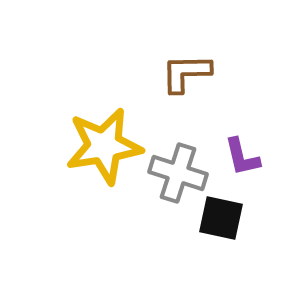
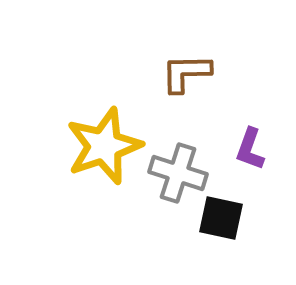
yellow star: rotated 10 degrees counterclockwise
purple L-shape: moved 8 px right, 8 px up; rotated 33 degrees clockwise
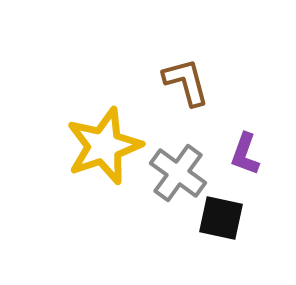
brown L-shape: moved 9 px down; rotated 76 degrees clockwise
purple L-shape: moved 5 px left, 5 px down
gray cross: rotated 18 degrees clockwise
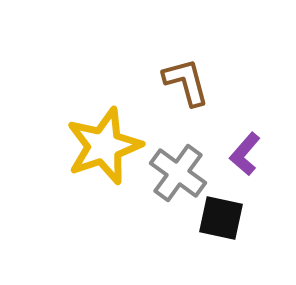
purple L-shape: rotated 21 degrees clockwise
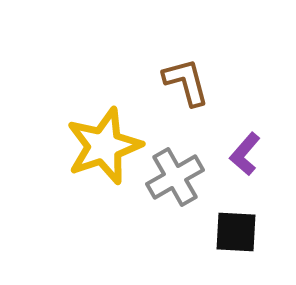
gray cross: moved 3 px left, 4 px down; rotated 24 degrees clockwise
black square: moved 15 px right, 14 px down; rotated 9 degrees counterclockwise
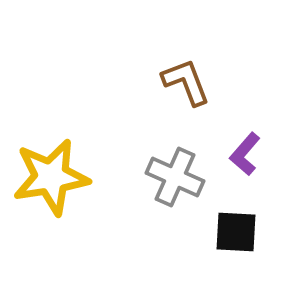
brown L-shape: rotated 6 degrees counterclockwise
yellow star: moved 53 px left, 31 px down; rotated 10 degrees clockwise
gray cross: rotated 36 degrees counterclockwise
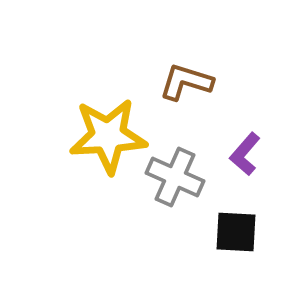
brown L-shape: rotated 52 degrees counterclockwise
yellow star: moved 57 px right, 41 px up; rotated 6 degrees clockwise
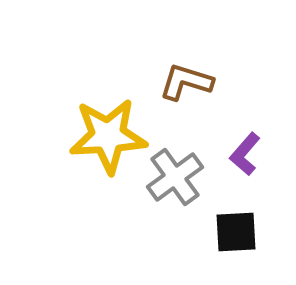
gray cross: rotated 30 degrees clockwise
black square: rotated 6 degrees counterclockwise
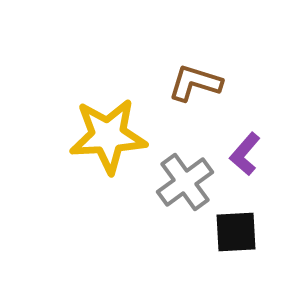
brown L-shape: moved 9 px right, 1 px down
gray cross: moved 10 px right, 5 px down
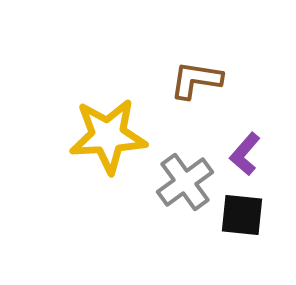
brown L-shape: moved 1 px right, 3 px up; rotated 8 degrees counterclockwise
black square: moved 6 px right, 17 px up; rotated 9 degrees clockwise
